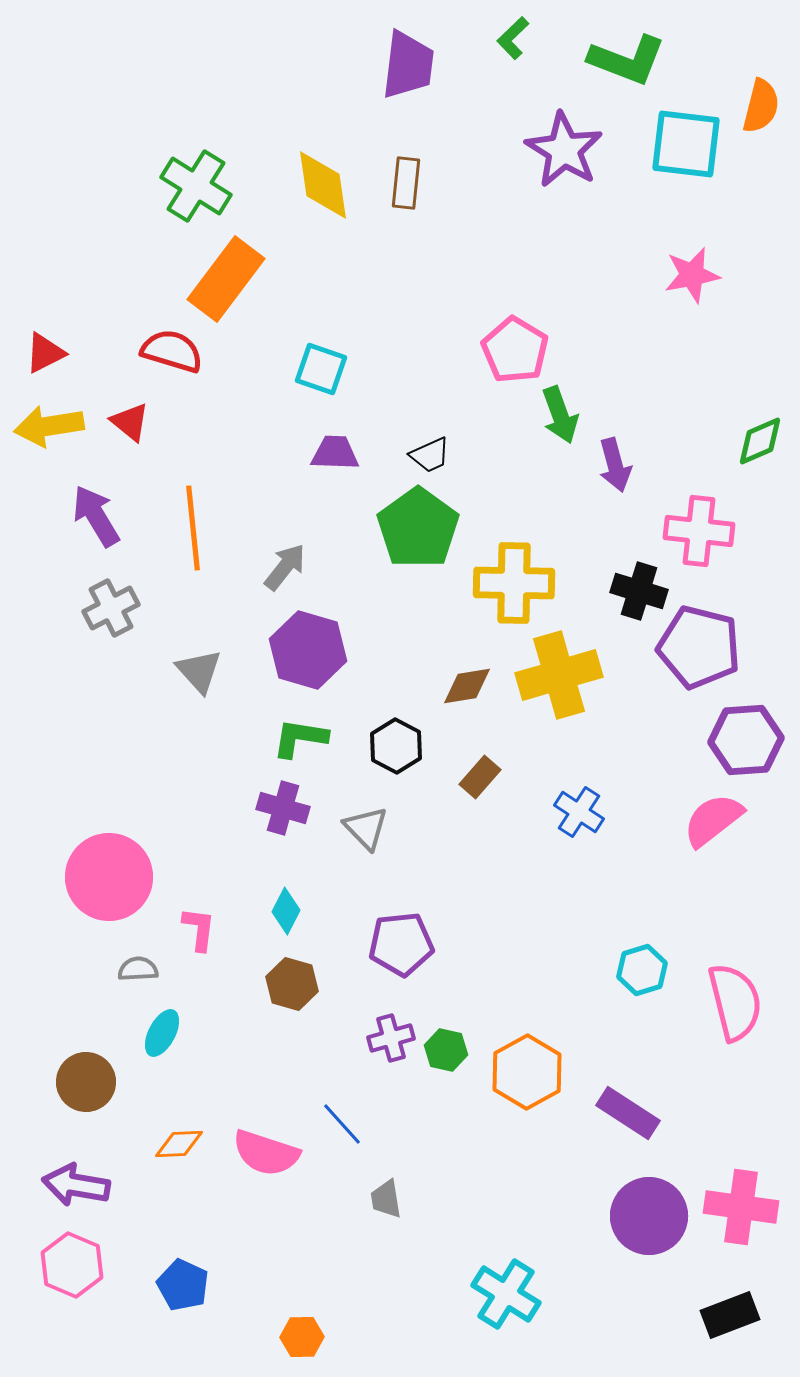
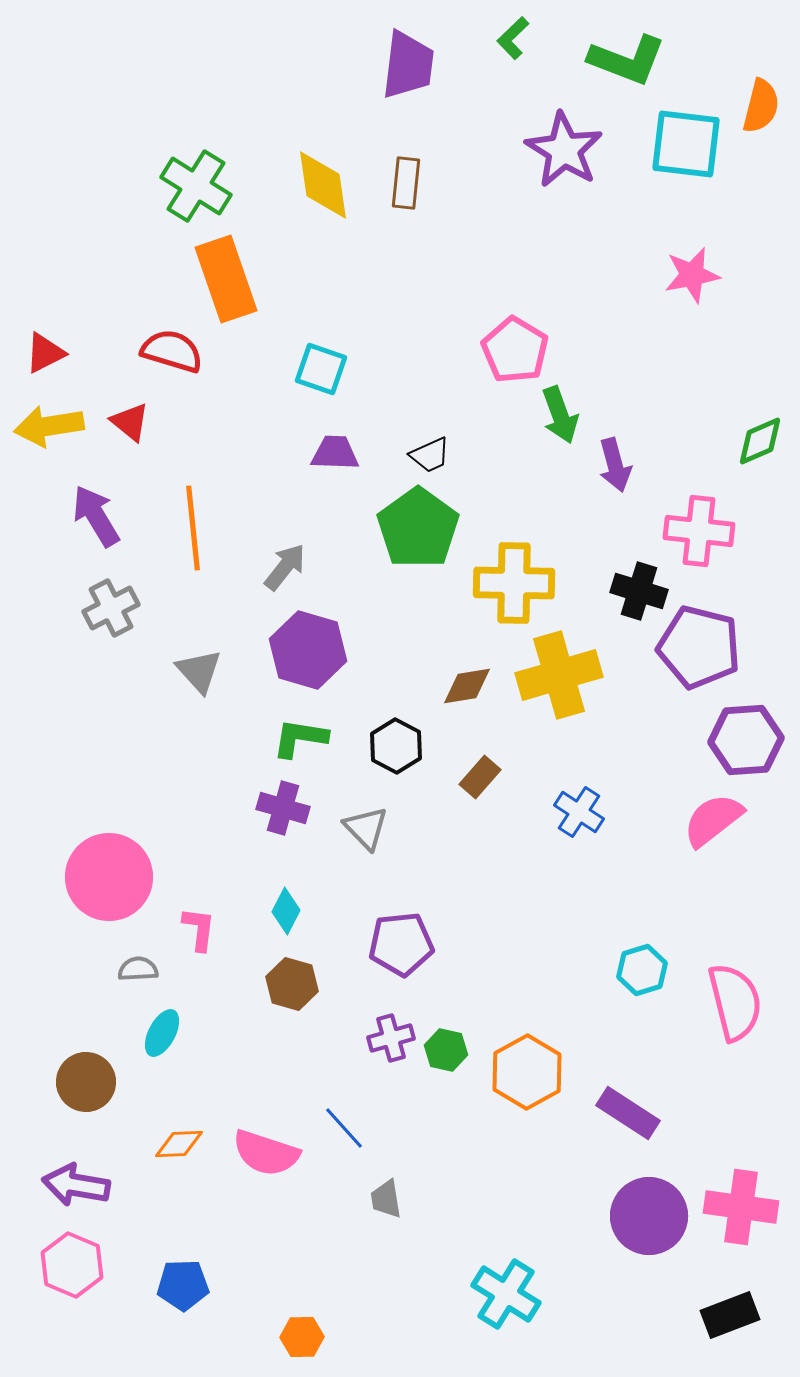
orange rectangle at (226, 279): rotated 56 degrees counterclockwise
blue line at (342, 1124): moved 2 px right, 4 px down
blue pentagon at (183, 1285): rotated 27 degrees counterclockwise
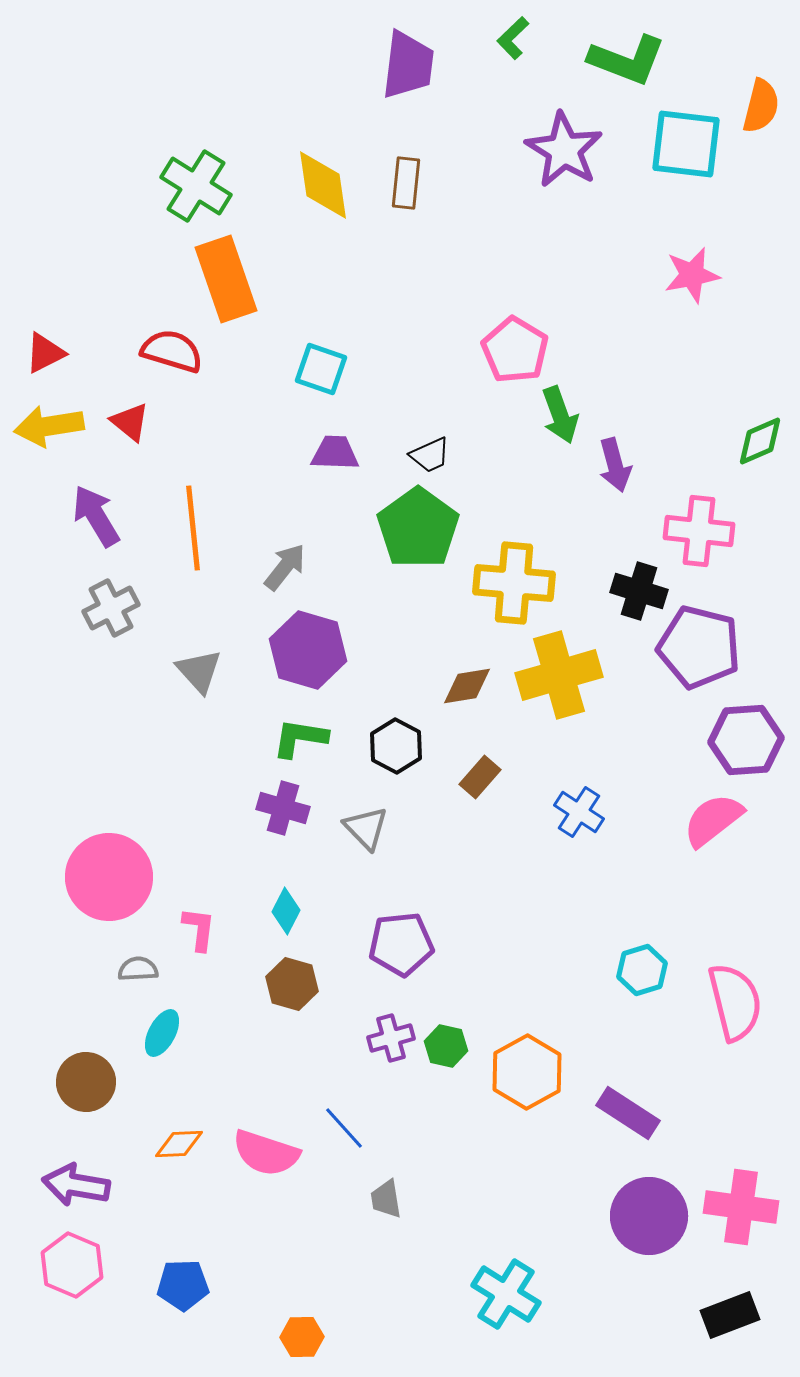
yellow cross at (514, 583): rotated 4 degrees clockwise
green hexagon at (446, 1050): moved 4 px up
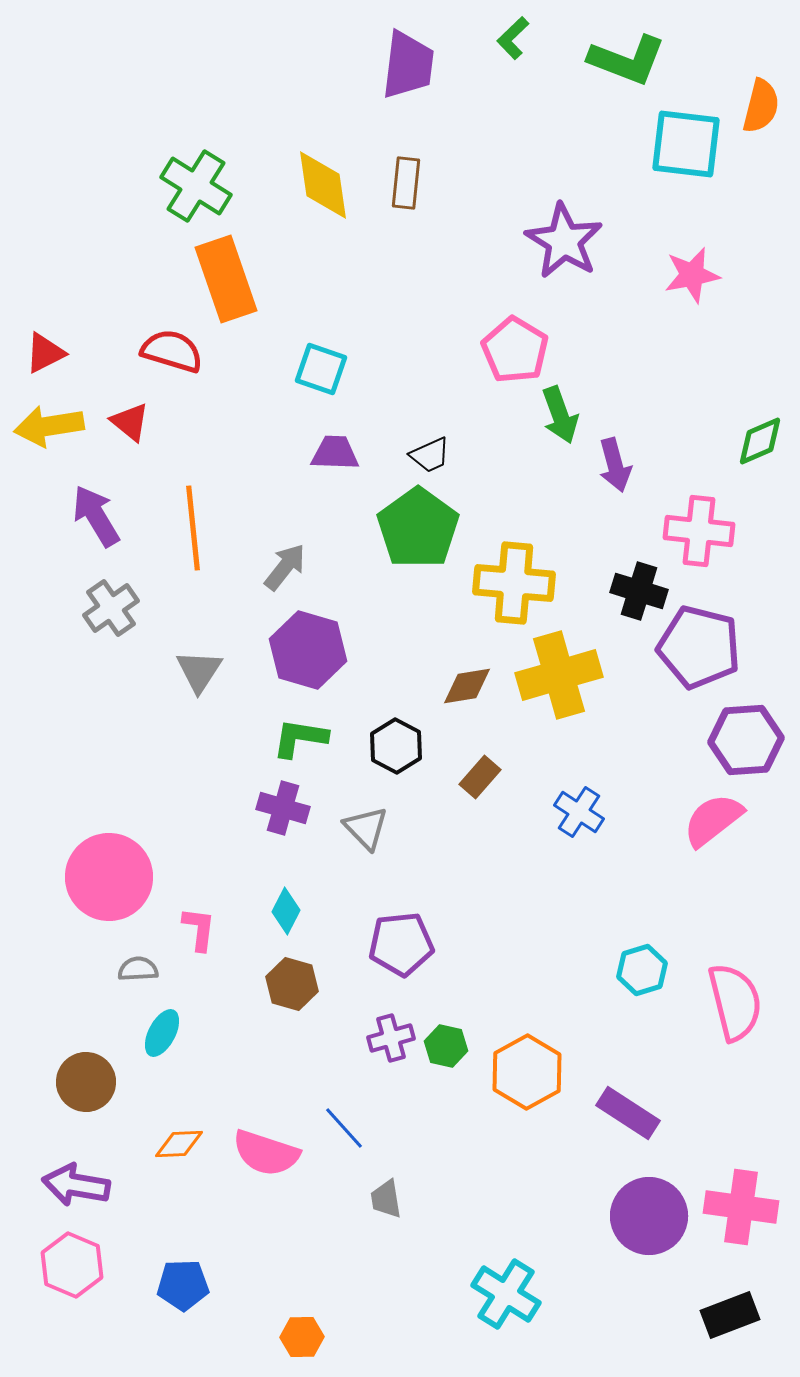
purple star at (564, 150): moved 91 px down
gray cross at (111, 608): rotated 8 degrees counterclockwise
gray triangle at (199, 671): rotated 15 degrees clockwise
